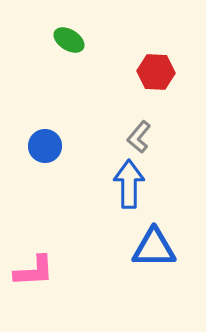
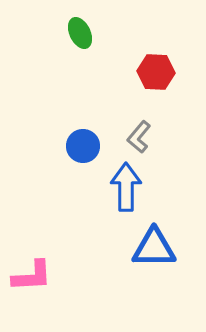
green ellipse: moved 11 px right, 7 px up; rotated 32 degrees clockwise
blue circle: moved 38 px right
blue arrow: moved 3 px left, 3 px down
pink L-shape: moved 2 px left, 5 px down
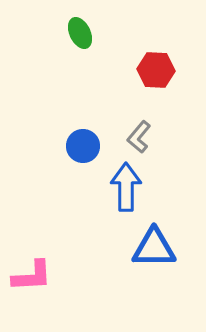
red hexagon: moved 2 px up
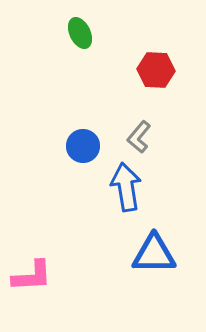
blue arrow: rotated 9 degrees counterclockwise
blue triangle: moved 6 px down
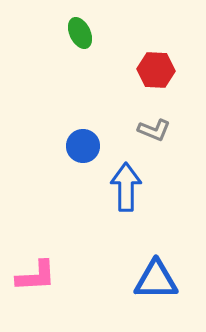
gray L-shape: moved 15 px right, 7 px up; rotated 108 degrees counterclockwise
blue arrow: rotated 9 degrees clockwise
blue triangle: moved 2 px right, 26 px down
pink L-shape: moved 4 px right
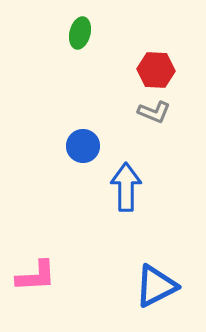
green ellipse: rotated 40 degrees clockwise
gray L-shape: moved 18 px up
blue triangle: moved 6 px down; rotated 27 degrees counterclockwise
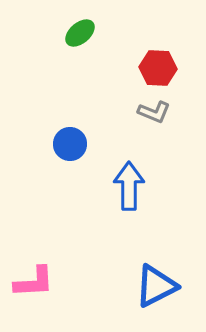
green ellipse: rotated 36 degrees clockwise
red hexagon: moved 2 px right, 2 px up
blue circle: moved 13 px left, 2 px up
blue arrow: moved 3 px right, 1 px up
pink L-shape: moved 2 px left, 6 px down
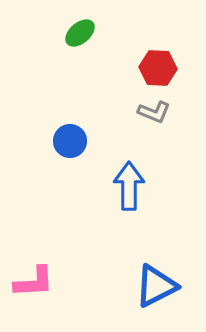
blue circle: moved 3 px up
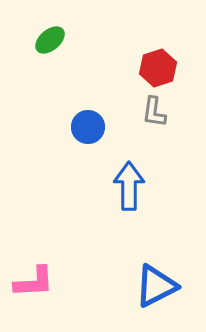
green ellipse: moved 30 px left, 7 px down
red hexagon: rotated 21 degrees counterclockwise
gray L-shape: rotated 76 degrees clockwise
blue circle: moved 18 px right, 14 px up
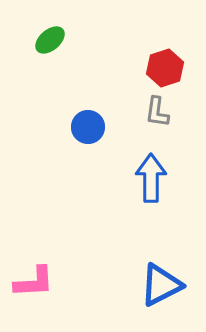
red hexagon: moved 7 px right
gray L-shape: moved 3 px right
blue arrow: moved 22 px right, 8 px up
blue triangle: moved 5 px right, 1 px up
